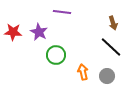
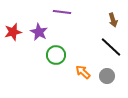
brown arrow: moved 3 px up
red star: rotated 18 degrees counterclockwise
orange arrow: rotated 35 degrees counterclockwise
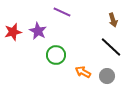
purple line: rotated 18 degrees clockwise
purple star: moved 1 px left, 1 px up
orange arrow: rotated 14 degrees counterclockwise
